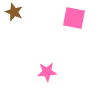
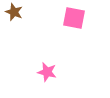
pink star: rotated 18 degrees clockwise
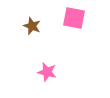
brown star: moved 18 px right, 14 px down
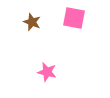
brown star: moved 4 px up
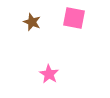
pink star: moved 2 px right, 2 px down; rotated 18 degrees clockwise
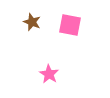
pink square: moved 4 px left, 7 px down
